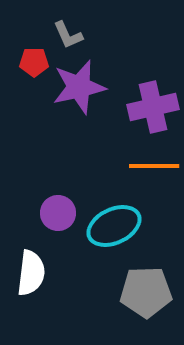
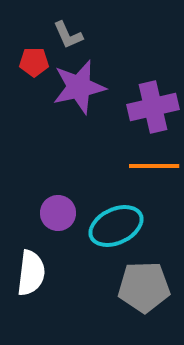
cyan ellipse: moved 2 px right
gray pentagon: moved 2 px left, 5 px up
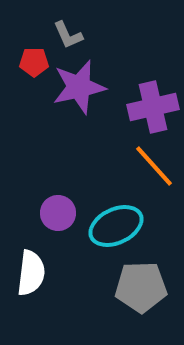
orange line: rotated 48 degrees clockwise
gray pentagon: moved 3 px left
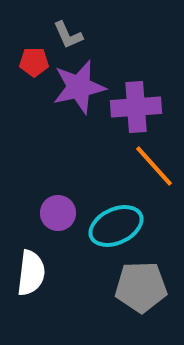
purple cross: moved 17 px left; rotated 9 degrees clockwise
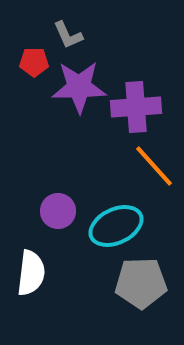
purple star: rotated 12 degrees clockwise
purple circle: moved 2 px up
gray pentagon: moved 4 px up
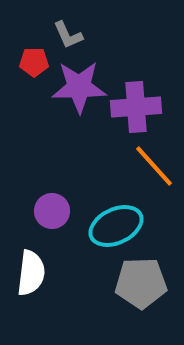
purple circle: moved 6 px left
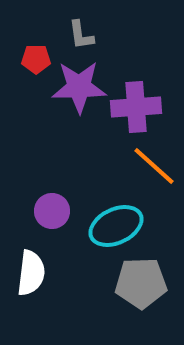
gray L-shape: moved 13 px right; rotated 16 degrees clockwise
red pentagon: moved 2 px right, 3 px up
orange line: rotated 6 degrees counterclockwise
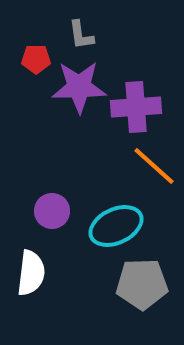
gray pentagon: moved 1 px right, 1 px down
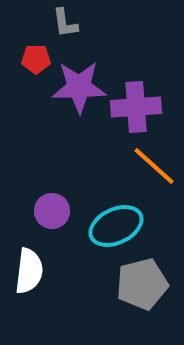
gray L-shape: moved 16 px left, 12 px up
white semicircle: moved 2 px left, 2 px up
gray pentagon: rotated 12 degrees counterclockwise
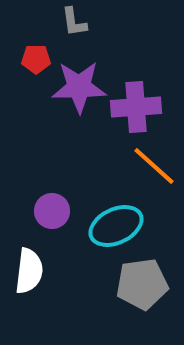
gray L-shape: moved 9 px right, 1 px up
gray pentagon: rotated 6 degrees clockwise
